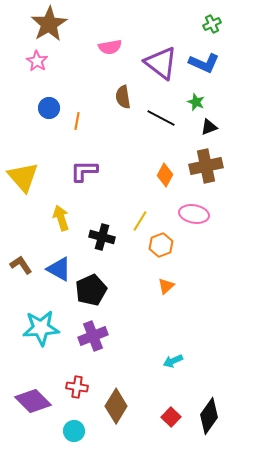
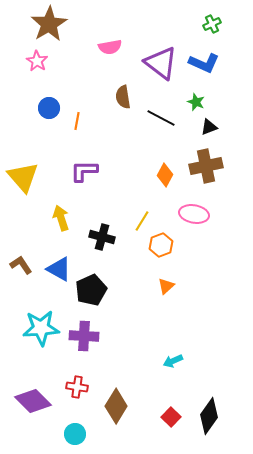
yellow line: moved 2 px right
purple cross: moved 9 px left; rotated 24 degrees clockwise
cyan circle: moved 1 px right, 3 px down
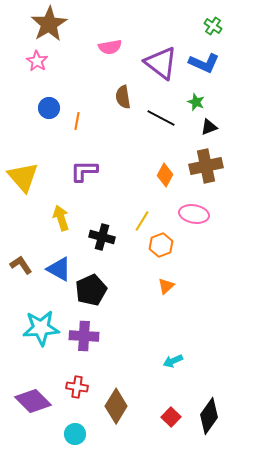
green cross: moved 1 px right, 2 px down; rotated 30 degrees counterclockwise
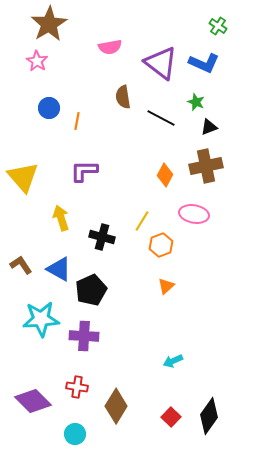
green cross: moved 5 px right
cyan star: moved 9 px up
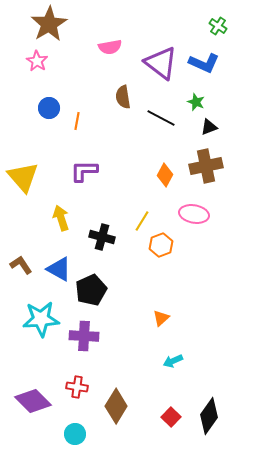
orange triangle: moved 5 px left, 32 px down
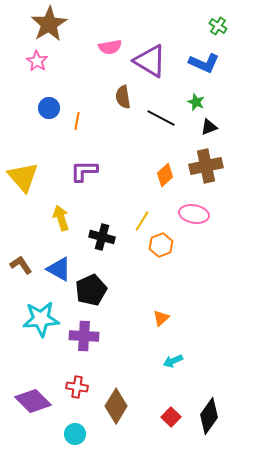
purple triangle: moved 11 px left, 2 px up; rotated 6 degrees counterclockwise
orange diamond: rotated 20 degrees clockwise
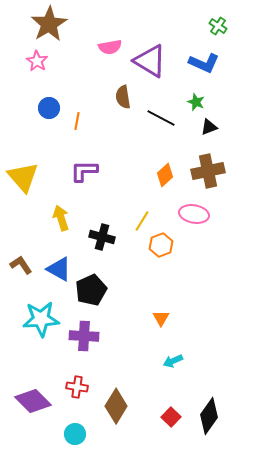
brown cross: moved 2 px right, 5 px down
orange triangle: rotated 18 degrees counterclockwise
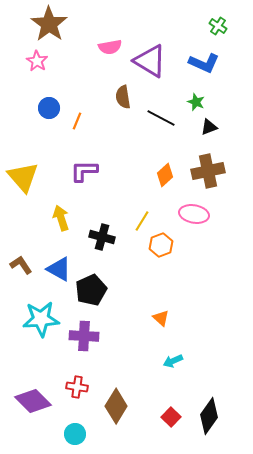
brown star: rotated 6 degrees counterclockwise
orange line: rotated 12 degrees clockwise
orange triangle: rotated 18 degrees counterclockwise
